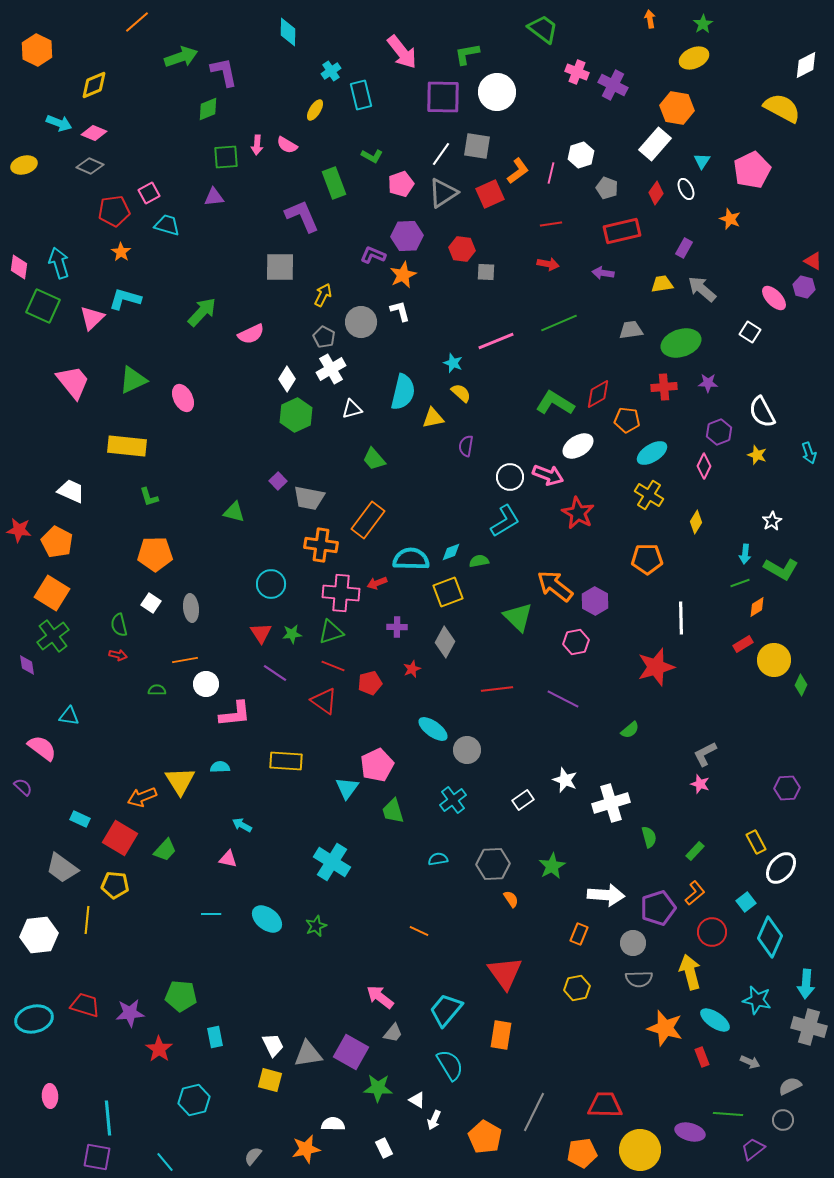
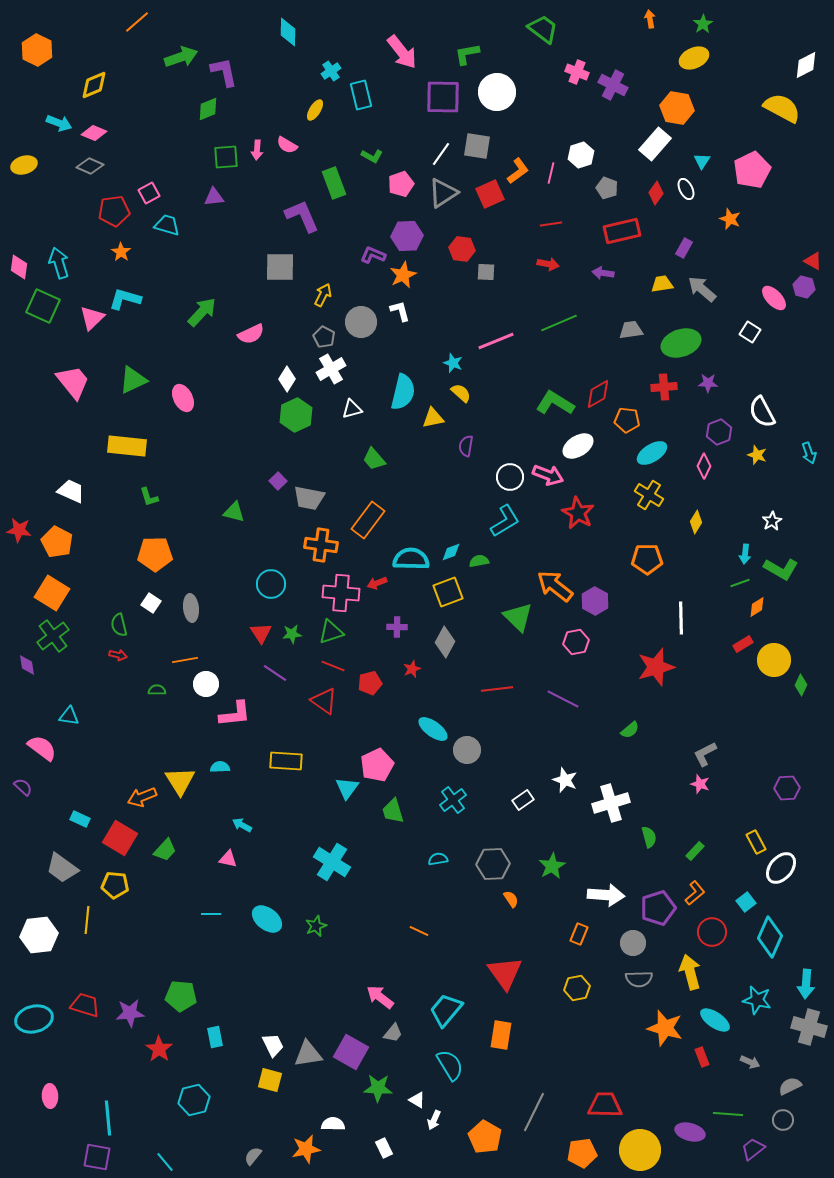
pink arrow at (257, 145): moved 5 px down
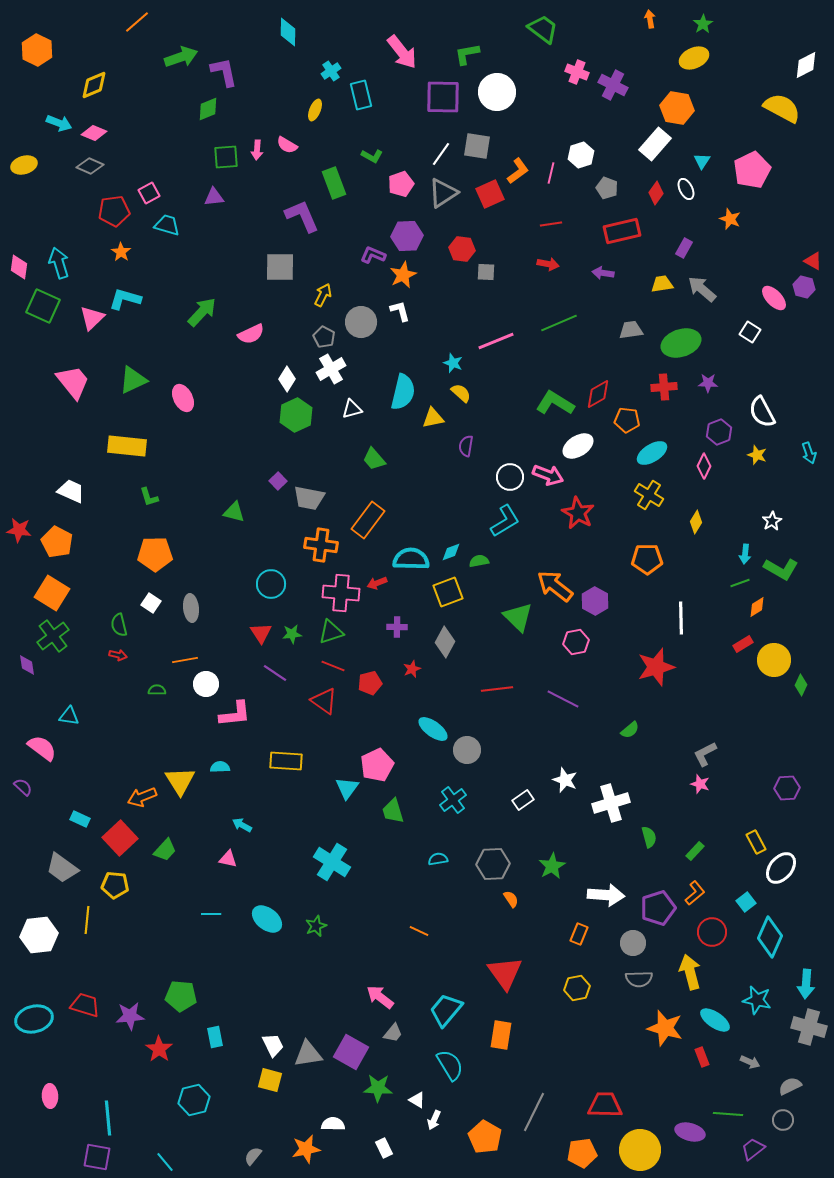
yellow ellipse at (315, 110): rotated 10 degrees counterclockwise
red square at (120, 838): rotated 16 degrees clockwise
purple star at (130, 1013): moved 3 px down
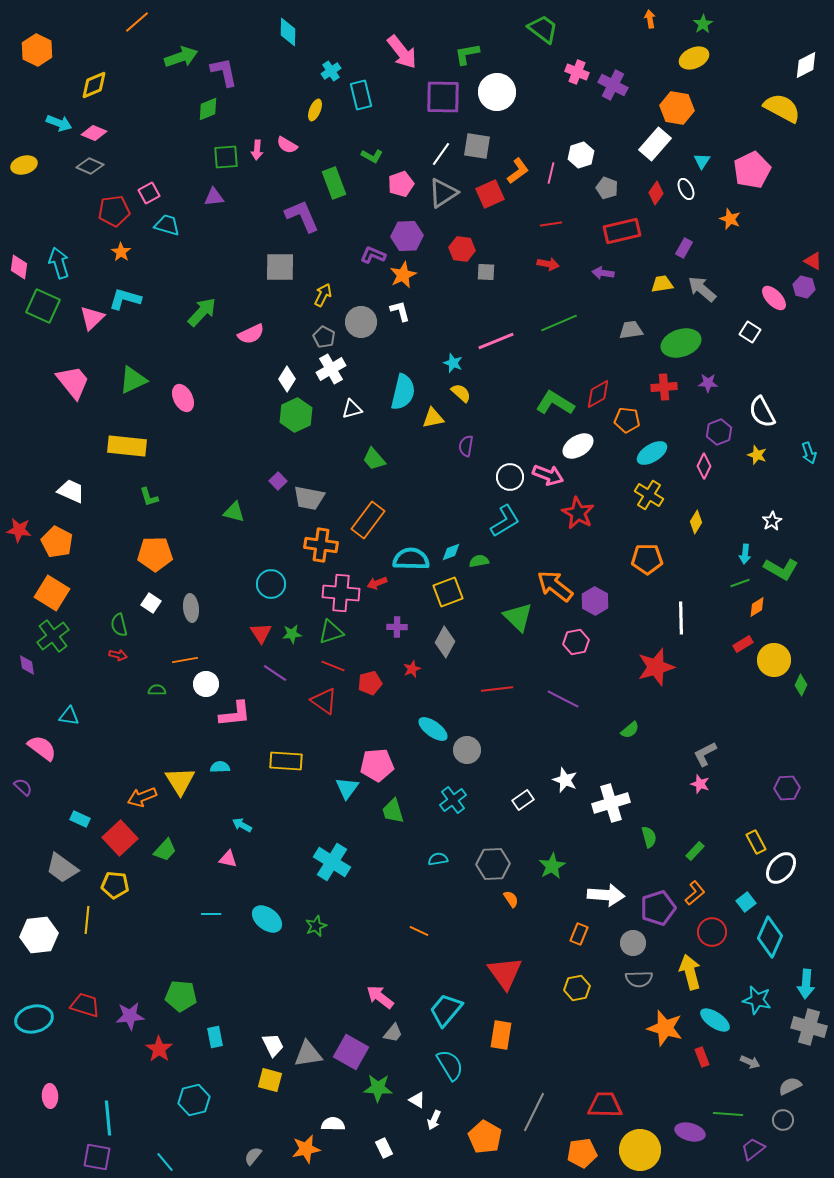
pink pentagon at (377, 765): rotated 20 degrees clockwise
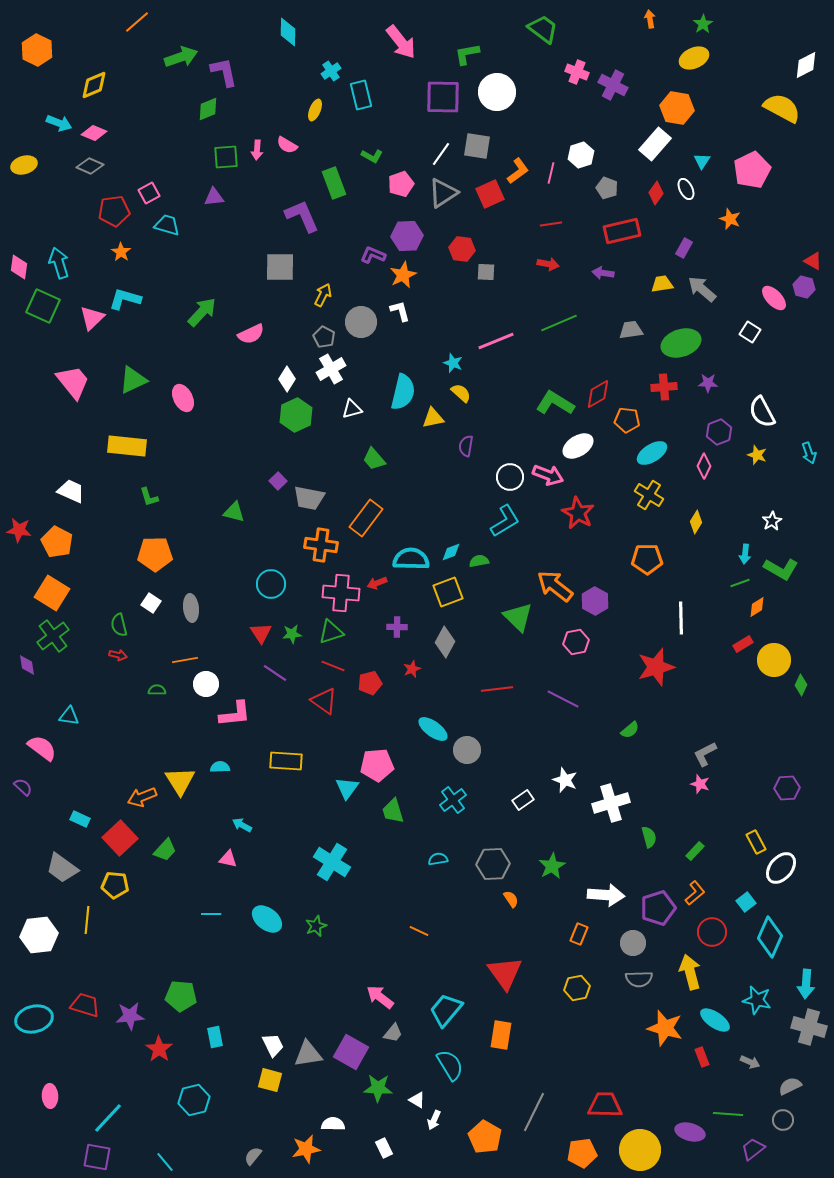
pink arrow at (402, 52): moved 1 px left, 10 px up
orange rectangle at (368, 520): moved 2 px left, 2 px up
cyan line at (108, 1118): rotated 48 degrees clockwise
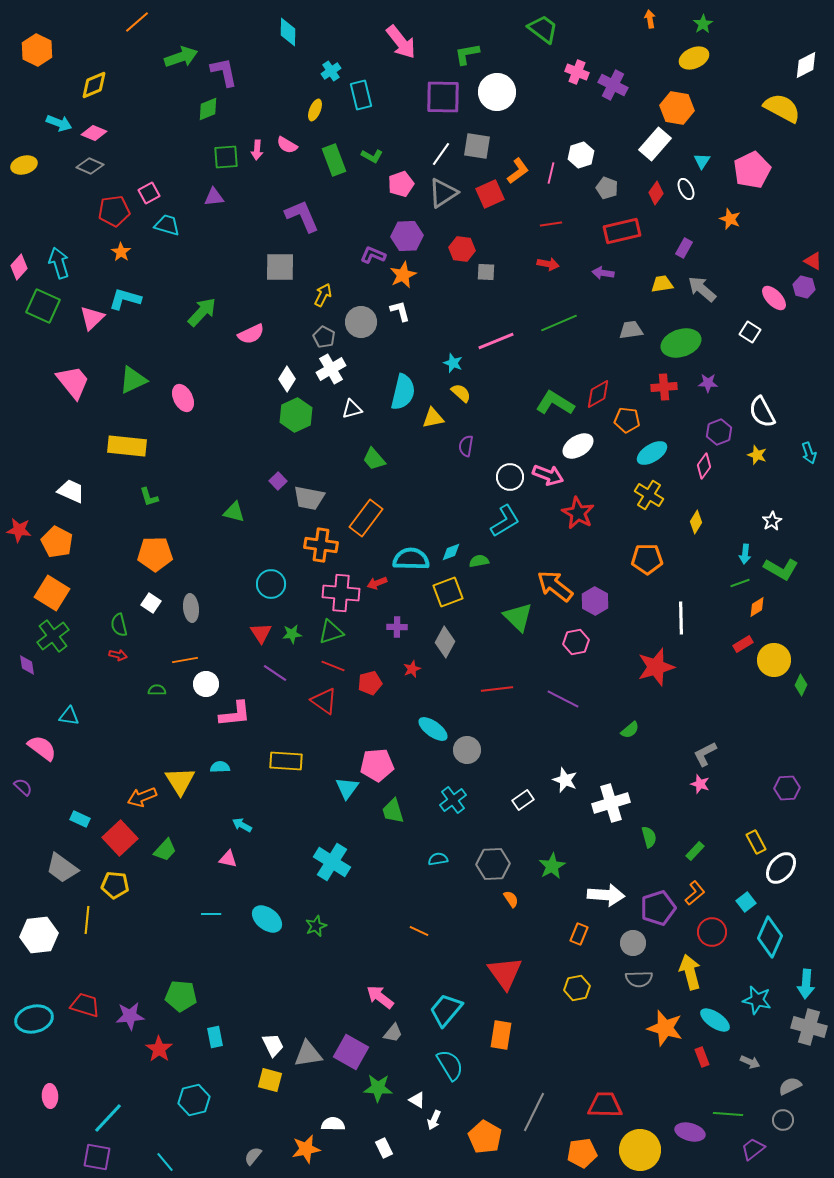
green rectangle at (334, 183): moved 23 px up
pink diamond at (19, 267): rotated 35 degrees clockwise
pink diamond at (704, 466): rotated 10 degrees clockwise
